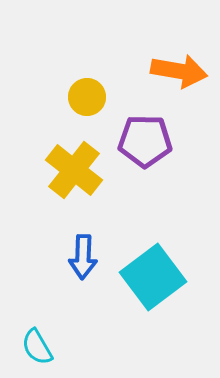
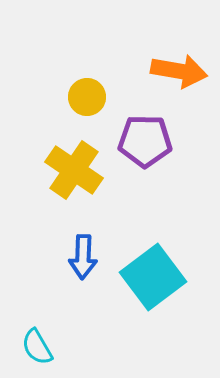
yellow cross: rotated 4 degrees counterclockwise
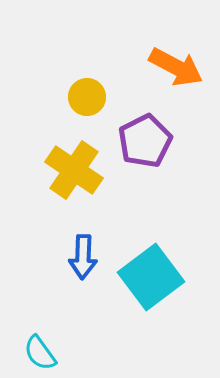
orange arrow: moved 3 px left, 4 px up; rotated 18 degrees clockwise
purple pentagon: rotated 28 degrees counterclockwise
cyan square: moved 2 px left
cyan semicircle: moved 3 px right, 6 px down; rotated 6 degrees counterclockwise
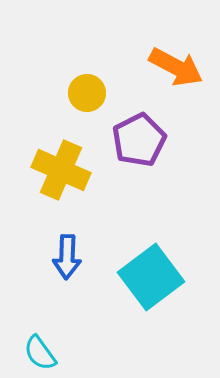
yellow circle: moved 4 px up
purple pentagon: moved 6 px left, 1 px up
yellow cross: moved 13 px left; rotated 10 degrees counterclockwise
blue arrow: moved 16 px left
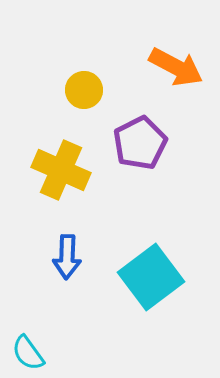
yellow circle: moved 3 px left, 3 px up
purple pentagon: moved 1 px right, 3 px down
cyan semicircle: moved 12 px left
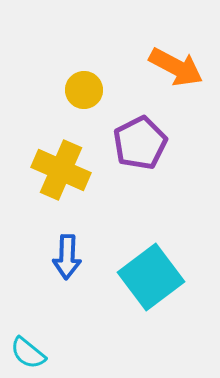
cyan semicircle: rotated 15 degrees counterclockwise
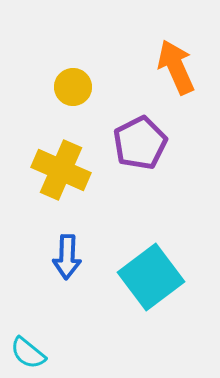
orange arrow: rotated 142 degrees counterclockwise
yellow circle: moved 11 px left, 3 px up
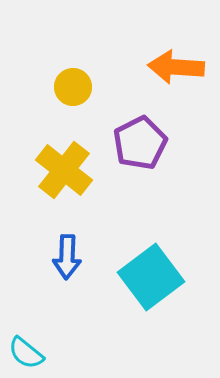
orange arrow: rotated 62 degrees counterclockwise
yellow cross: moved 3 px right; rotated 14 degrees clockwise
cyan semicircle: moved 2 px left
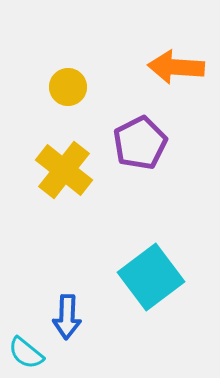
yellow circle: moved 5 px left
blue arrow: moved 60 px down
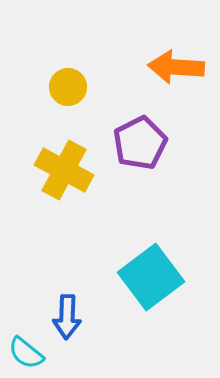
yellow cross: rotated 10 degrees counterclockwise
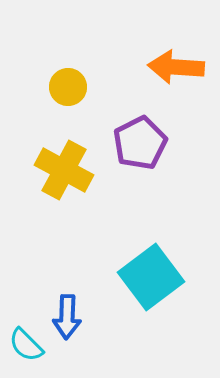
cyan semicircle: moved 8 px up; rotated 6 degrees clockwise
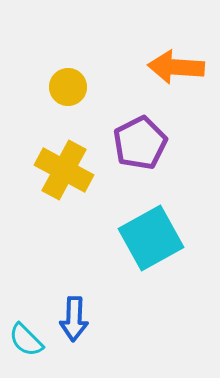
cyan square: moved 39 px up; rotated 8 degrees clockwise
blue arrow: moved 7 px right, 2 px down
cyan semicircle: moved 5 px up
